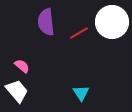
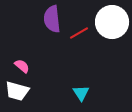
purple semicircle: moved 6 px right, 3 px up
white trapezoid: rotated 145 degrees clockwise
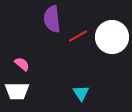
white circle: moved 15 px down
red line: moved 1 px left, 3 px down
pink semicircle: moved 2 px up
white trapezoid: rotated 15 degrees counterclockwise
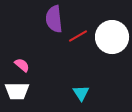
purple semicircle: moved 2 px right
pink semicircle: moved 1 px down
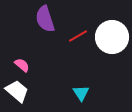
purple semicircle: moved 9 px left; rotated 12 degrees counterclockwise
white trapezoid: rotated 140 degrees counterclockwise
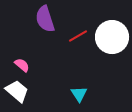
cyan triangle: moved 2 px left, 1 px down
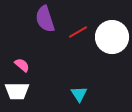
red line: moved 4 px up
white trapezoid: rotated 140 degrees clockwise
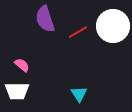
white circle: moved 1 px right, 11 px up
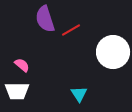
white circle: moved 26 px down
red line: moved 7 px left, 2 px up
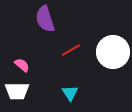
red line: moved 20 px down
cyan triangle: moved 9 px left, 1 px up
